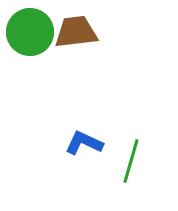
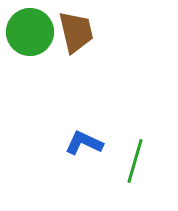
brown trapezoid: rotated 84 degrees clockwise
green line: moved 4 px right
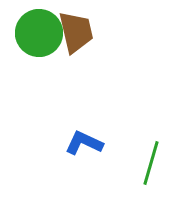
green circle: moved 9 px right, 1 px down
green line: moved 16 px right, 2 px down
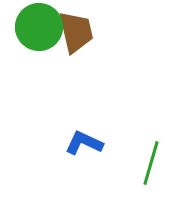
green circle: moved 6 px up
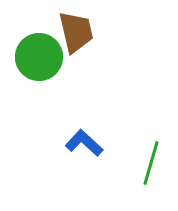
green circle: moved 30 px down
blue L-shape: rotated 18 degrees clockwise
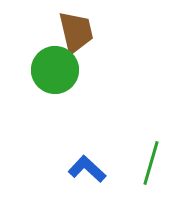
green circle: moved 16 px right, 13 px down
blue L-shape: moved 3 px right, 26 px down
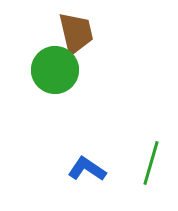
brown trapezoid: moved 1 px down
blue L-shape: rotated 9 degrees counterclockwise
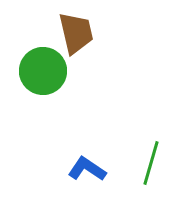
green circle: moved 12 px left, 1 px down
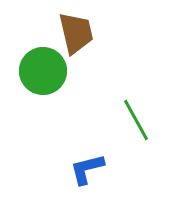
green line: moved 15 px left, 43 px up; rotated 45 degrees counterclockwise
blue L-shape: rotated 48 degrees counterclockwise
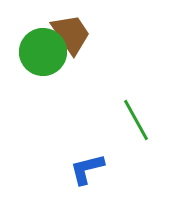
brown trapezoid: moved 5 px left, 1 px down; rotated 21 degrees counterclockwise
green circle: moved 19 px up
